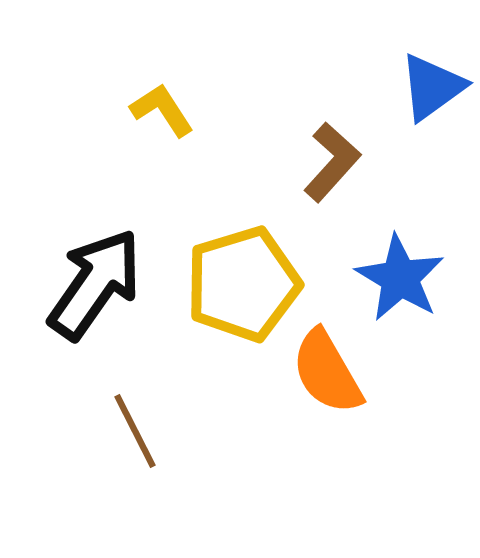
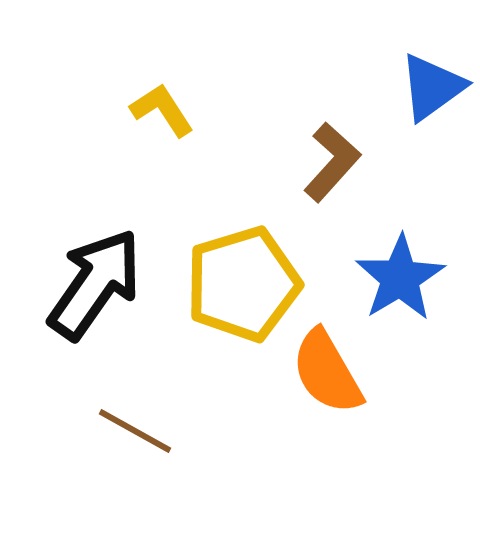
blue star: rotated 10 degrees clockwise
brown line: rotated 34 degrees counterclockwise
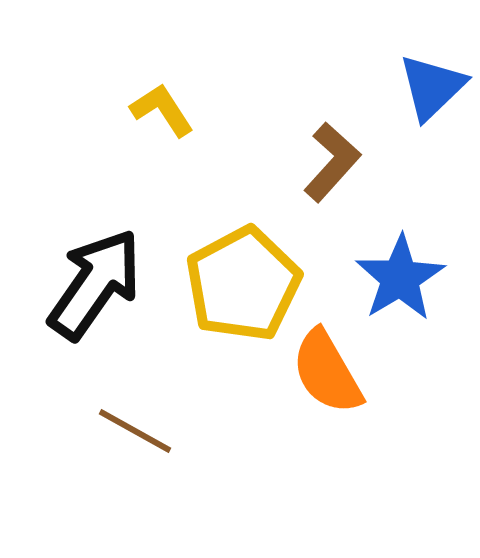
blue triangle: rotated 8 degrees counterclockwise
yellow pentagon: rotated 11 degrees counterclockwise
